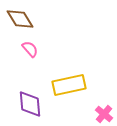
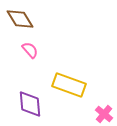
pink semicircle: moved 1 px down
yellow rectangle: rotated 32 degrees clockwise
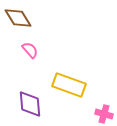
brown diamond: moved 2 px left, 1 px up
pink cross: rotated 24 degrees counterclockwise
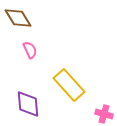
pink semicircle: rotated 18 degrees clockwise
yellow rectangle: rotated 28 degrees clockwise
purple diamond: moved 2 px left
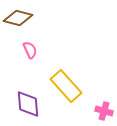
brown diamond: rotated 44 degrees counterclockwise
yellow rectangle: moved 3 px left, 1 px down
pink cross: moved 3 px up
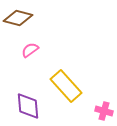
pink semicircle: rotated 102 degrees counterclockwise
purple diamond: moved 2 px down
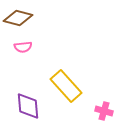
pink semicircle: moved 7 px left, 3 px up; rotated 150 degrees counterclockwise
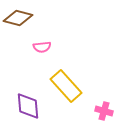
pink semicircle: moved 19 px right
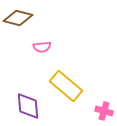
yellow rectangle: rotated 8 degrees counterclockwise
